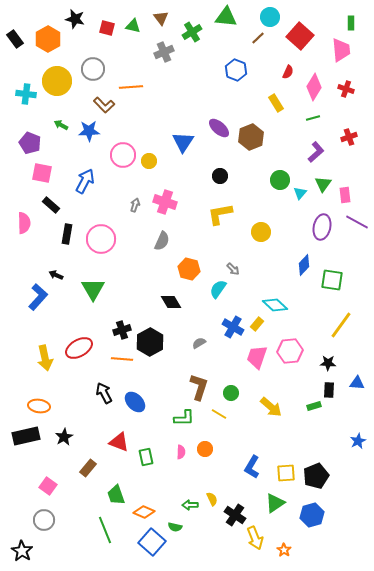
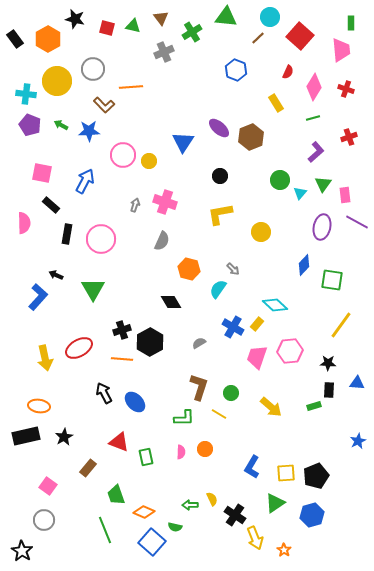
purple pentagon at (30, 143): moved 18 px up
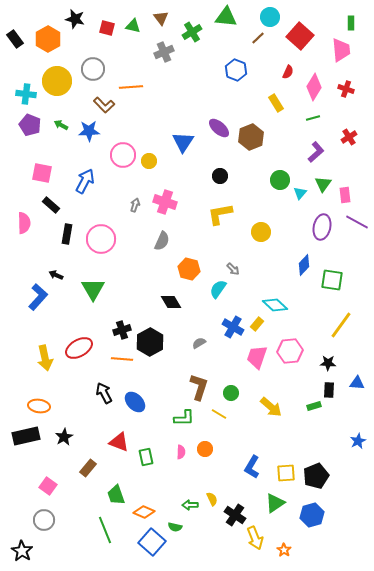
red cross at (349, 137): rotated 14 degrees counterclockwise
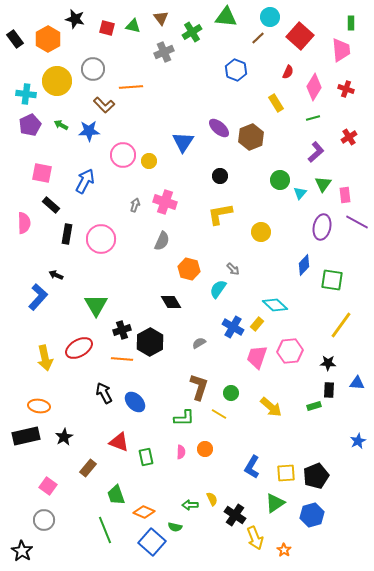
purple pentagon at (30, 125): rotated 25 degrees clockwise
green triangle at (93, 289): moved 3 px right, 16 px down
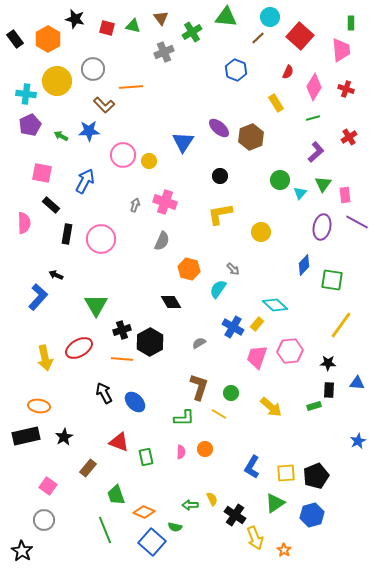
green arrow at (61, 125): moved 11 px down
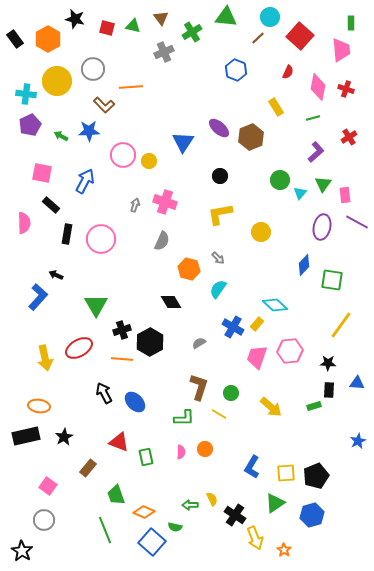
pink diamond at (314, 87): moved 4 px right; rotated 20 degrees counterclockwise
yellow rectangle at (276, 103): moved 4 px down
gray arrow at (233, 269): moved 15 px left, 11 px up
